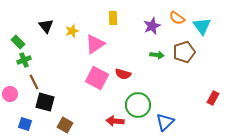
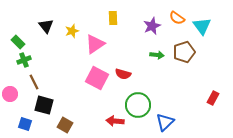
black square: moved 1 px left, 3 px down
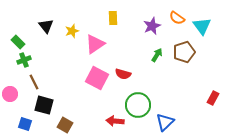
green arrow: rotated 64 degrees counterclockwise
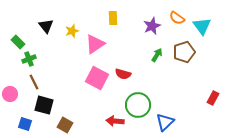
green cross: moved 5 px right, 1 px up
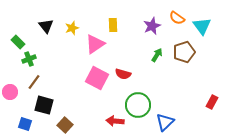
yellow rectangle: moved 7 px down
yellow star: moved 3 px up
brown line: rotated 63 degrees clockwise
pink circle: moved 2 px up
red rectangle: moved 1 px left, 4 px down
brown square: rotated 14 degrees clockwise
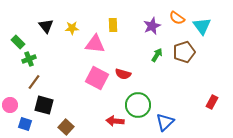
yellow star: rotated 16 degrees clockwise
pink triangle: rotated 40 degrees clockwise
pink circle: moved 13 px down
brown square: moved 1 px right, 2 px down
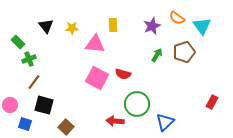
green circle: moved 1 px left, 1 px up
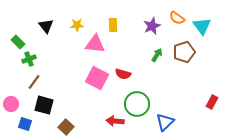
yellow star: moved 5 px right, 3 px up
pink circle: moved 1 px right, 1 px up
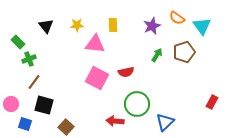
red semicircle: moved 3 px right, 2 px up; rotated 28 degrees counterclockwise
